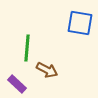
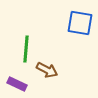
green line: moved 1 px left, 1 px down
purple rectangle: rotated 18 degrees counterclockwise
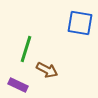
green line: rotated 12 degrees clockwise
purple rectangle: moved 1 px right, 1 px down
